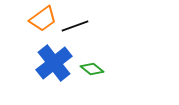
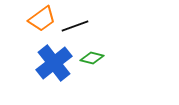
orange trapezoid: moved 1 px left
green diamond: moved 11 px up; rotated 25 degrees counterclockwise
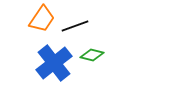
orange trapezoid: rotated 20 degrees counterclockwise
green diamond: moved 3 px up
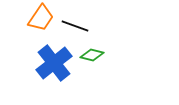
orange trapezoid: moved 1 px left, 1 px up
black line: rotated 40 degrees clockwise
